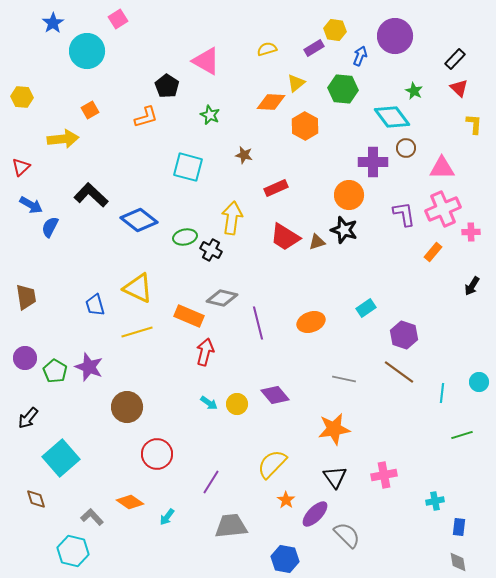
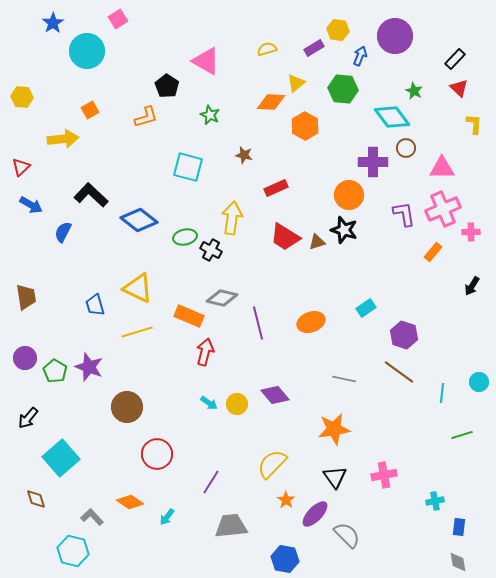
yellow hexagon at (335, 30): moved 3 px right
blue semicircle at (50, 227): moved 13 px right, 5 px down
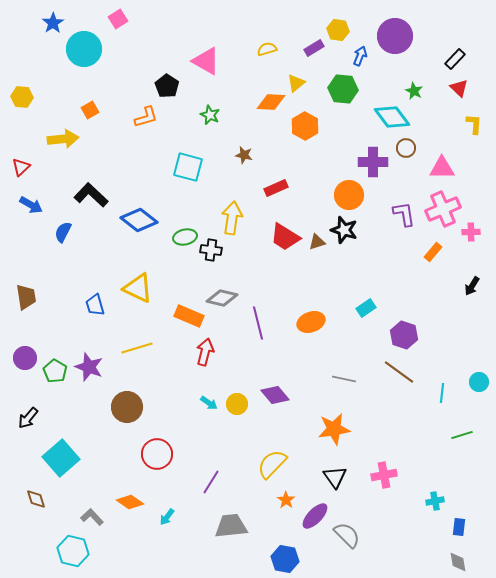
cyan circle at (87, 51): moved 3 px left, 2 px up
black cross at (211, 250): rotated 20 degrees counterclockwise
yellow line at (137, 332): moved 16 px down
purple ellipse at (315, 514): moved 2 px down
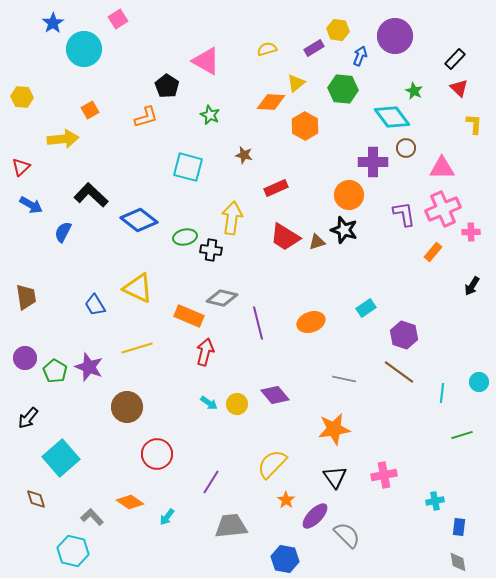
blue trapezoid at (95, 305): rotated 15 degrees counterclockwise
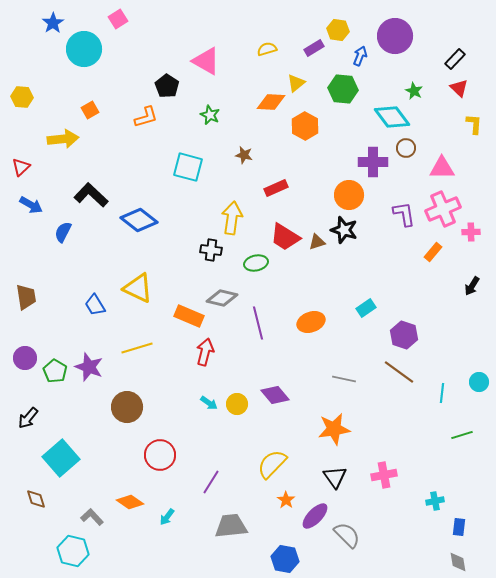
green ellipse at (185, 237): moved 71 px right, 26 px down
red circle at (157, 454): moved 3 px right, 1 px down
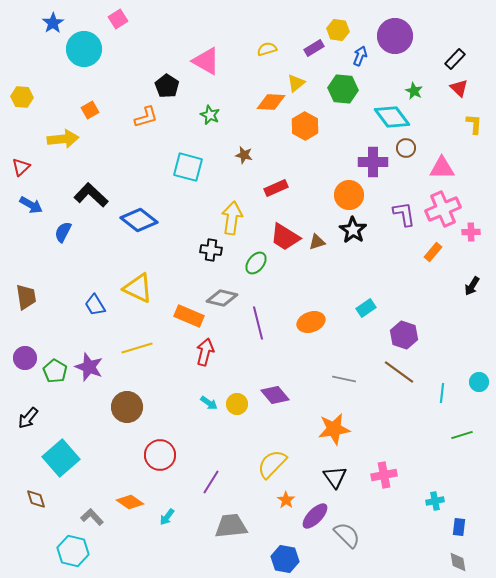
black star at (344, 230): moved 9 px right; rotated 16 degrees clockwise
green ellipse at (256, 263): rotated 40 degrees counterclockwise
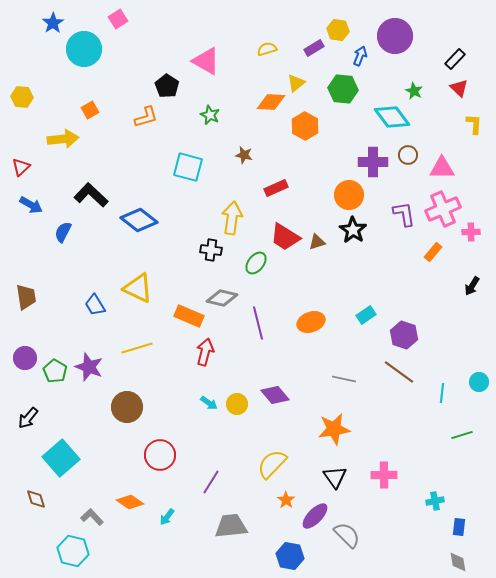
brown circle at (406, 148): moved 2 px right, 7 px down
cyan rectangle at (366, 308): moved 7 px down
pink cross at (384, 475): rotated 10 degrees clockwise
blue hexagon at (285, 559): moved 5 px right, 3 px up
